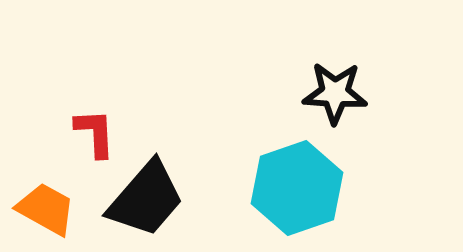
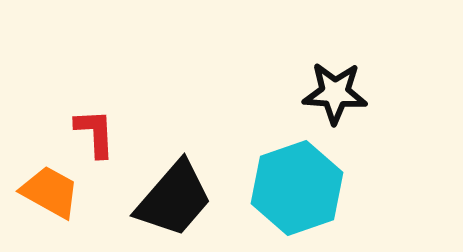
black trapezoid: moved 28 px right
orange trapezoid: moved 4 px right, 17 px up
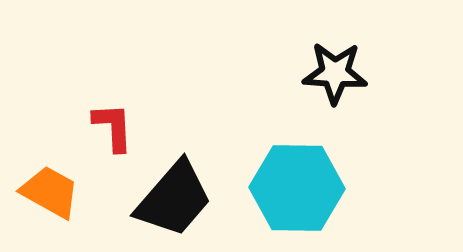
black star: moved 20 px up
red L-shape: moved 18 px right, 6 px up
cyan hexagon: rotated 20 degrees clockwise
